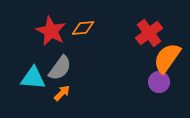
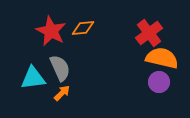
orange semicircle: moved 5 px left; rotated 68 degrees clockwise
gray semicircle: rotated 60 degrees counterclockwise
cyan triangle: rotated 12 degrees counterclockwise
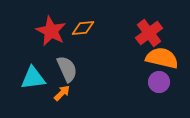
gray semicircle: moved 7 px right, 1 px down
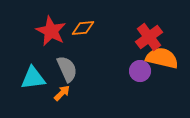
red cross: moved 4 px down
purple circle: moved 19 px left, 11 px up
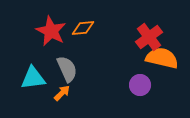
purple circle: moved 14 px down
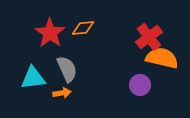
red star: moved 1 px left, 2 px down; rotated 8 degrees clockwise
orange arrow: rotated 36 degrees clockwise
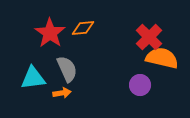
red cross: rotated 8 degrees counterclockwise
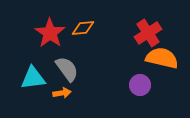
red cross: moved 1 px left, 4 px up; rotated 12 degrees clockwise
gray semicircle: rotated 12 degrees counterclockwise
